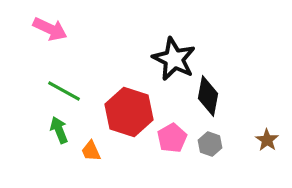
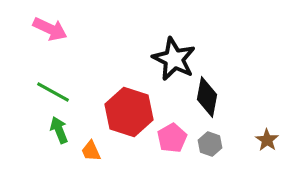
green line: moved 11 px left, 1 px down
black diamond: moved 1 px left, 1 px down
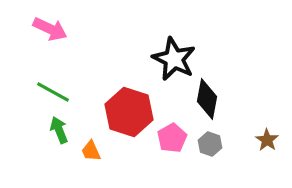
black diamond: moved 2 px down
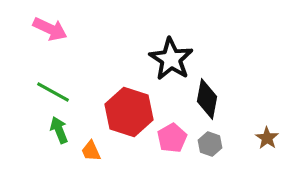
black star: moved 3 px left; rotated 6 degrees clockwise
brown star: moved 2 px up
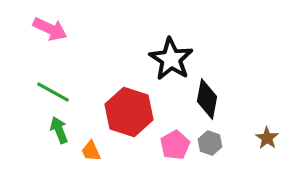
pink pentagon: moved 3 px right, 7 px down
gray hexagon: moved 1 px up
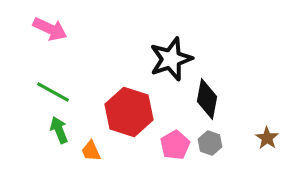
black star: rotated 21 degrees clockwise
